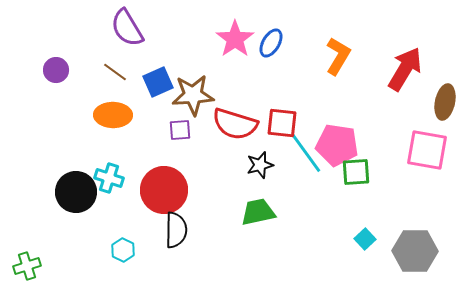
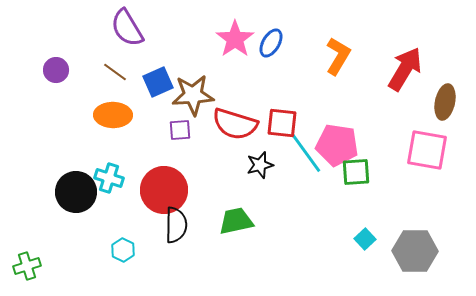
green trapezoid: moved 22 px left, 9 px down
black semicircle: moved 5 px up
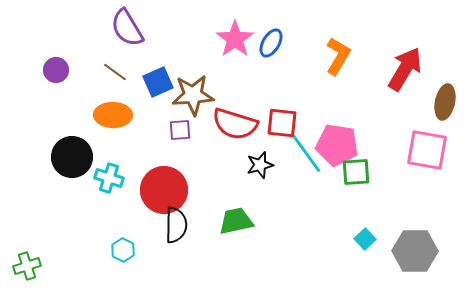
black circle: moved 4 px left, 35 px up
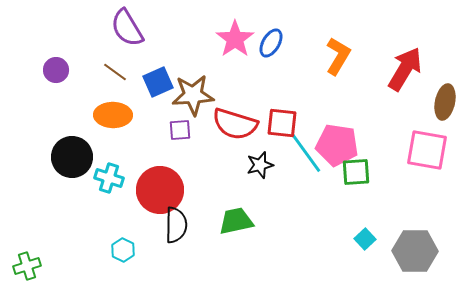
red circle: moved 4 px left
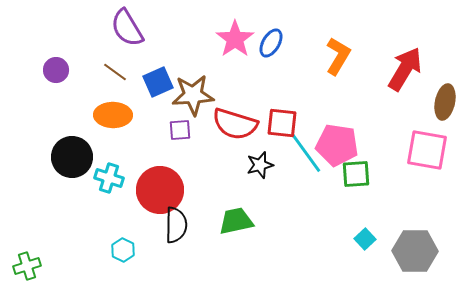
green square: moved 2 px down
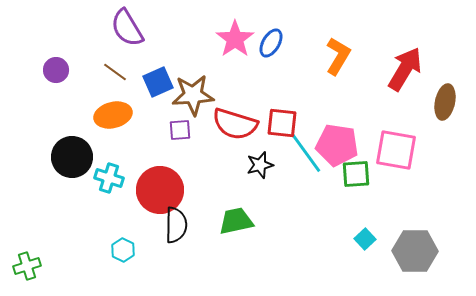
orange ellipse: rotated 15 degrees counterclockwise
pink square: moved 31 px left
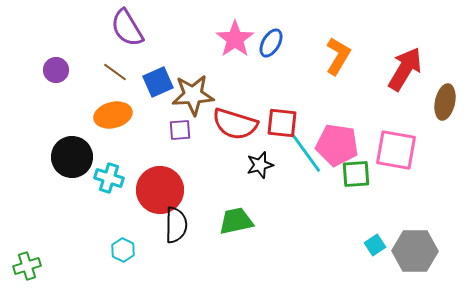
cyan square: moved 10 px right, 6 px down; rotated 10 degrees clockwise
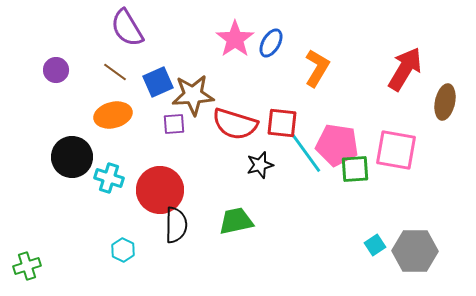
orange L-shape: moved 21 px left, 12 px down
purple square: moved 6 px left, 6 px up
green square: moved 1 px left, 5 px up
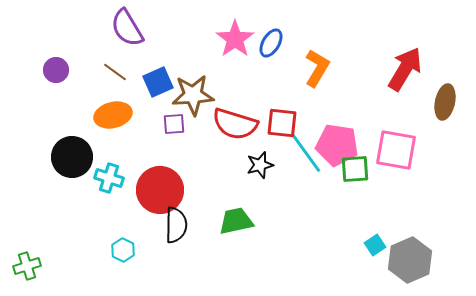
gray hexagon: moved 5 px left, 9 px down; rotated 24 degrees counterclockwise
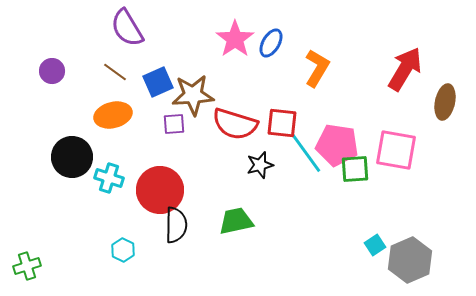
purple circle: moved 4 px left, 1 px down
